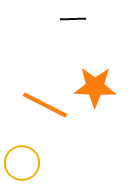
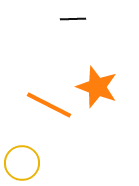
orange star: moved 2 px right; rotated 18 degrees clockwise
orange line: moved 4 px right
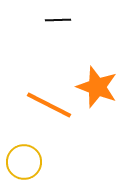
black line: moved 15 px left, 1 px down
yellow circle: moved 2 px right, 1 px up
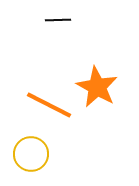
orange star: rotated 9 degrees clockwise
yellow circle: moved 7 px right, 8 px up
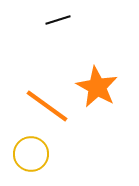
black line: rotated 15 degrees counterclockwise
orange line: moved 2 px left, 1 px down; rotated 9 degrees clockwise
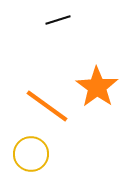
orange star: rotated 6 degrees clockwise
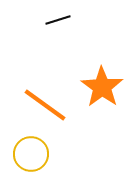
orange star: moved 5 px right
orange line: moved 2 px left, 1 px up
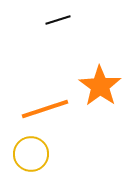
orange star: moved 2 px left, 1 px up
orange line: moved 4 px down; rotated 54 degrees counterclockwise
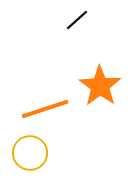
black line: moved 19 px right; rotated 25 degrees counterclockwise
yellow circle: moved 1 px left, 1 px up
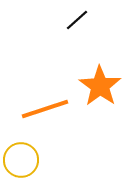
yellow circle: moved 9 px left, 7 px down
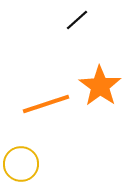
orange line: moved 1 px right, 5 px up
yellow circle: moved 4 px down
